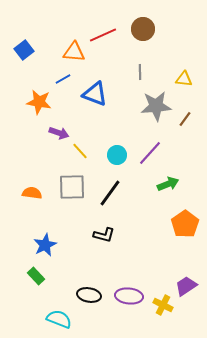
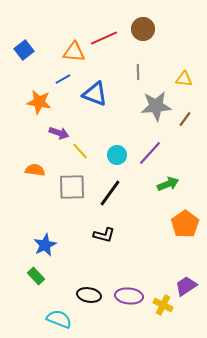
red line: moved 1 px right, 3 px down
gray line: moved 2 px left
orange semicircle: moved 3 px right, 23 px up
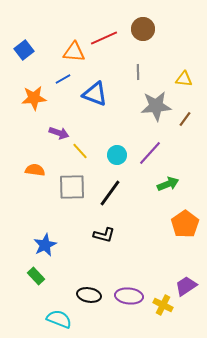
orange star: moved 5 px left, 4 px up; rotated 15 degrees counterclockwise
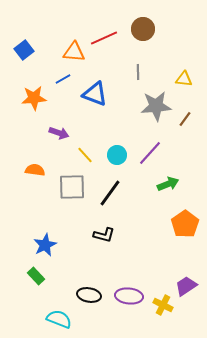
yellow line: moved 5 px right, 4 px down
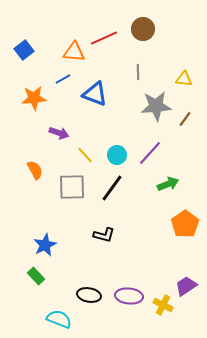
orange semicircle: rotated 54 degrees clockwise
black line: moved 2 px right, 5 px up
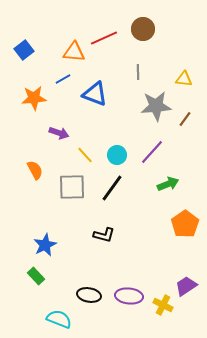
purple line: moved 2 px right, 1 px up
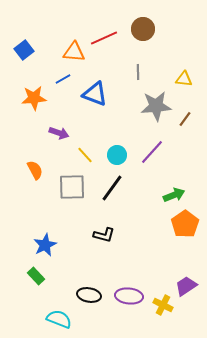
green arrow: moved 6 px right, 11 px down
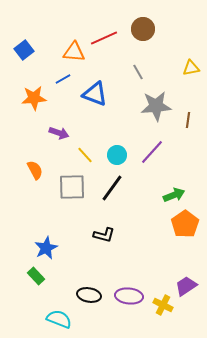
gray line: rotated 28 degrees counterclockwise
yellow triangle: moved 7 px right, 11 px up; rotated 18 degrees counterclockwise
brown line: moved 3 px right, 1 px down; rotated 28 degrees counterclockwise
blue star: moved 1 px right, 3 px down
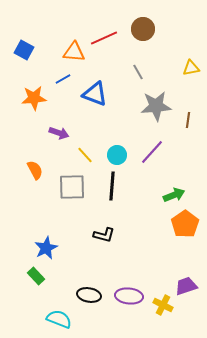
blue square: rotated 24 degrees counterclockwise
black line: moved 2 px up; rotated 32 degrees counterclockwise
purple trapezoid: rotated 15 degrees clockwise
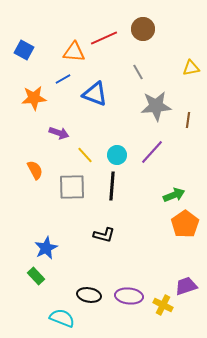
cyan semicircle: moved 3 px right, 1 px up
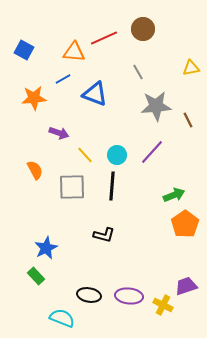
brown line: rotated 35 degrees counterclockwise
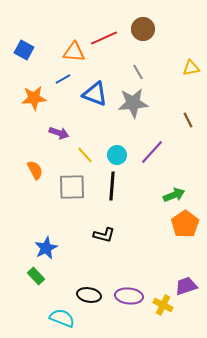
gray star: moved 23 px left, 3 px up
